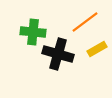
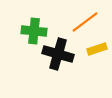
green cross: moved 1 px right, 1 px up
yellow rectangle: rotated 12 degrees clockwise
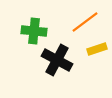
black cross: moved 1 px left, 6 px down; rotated 12 degrees clockwise
